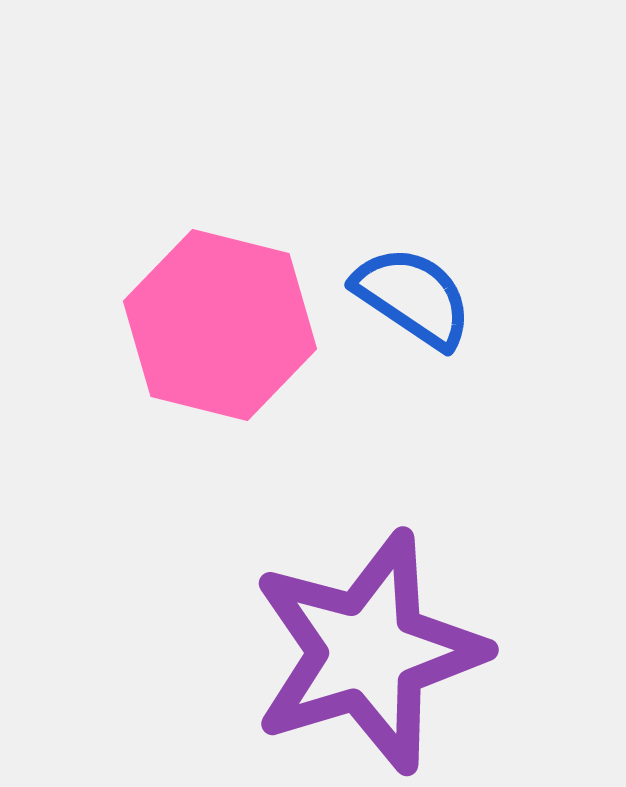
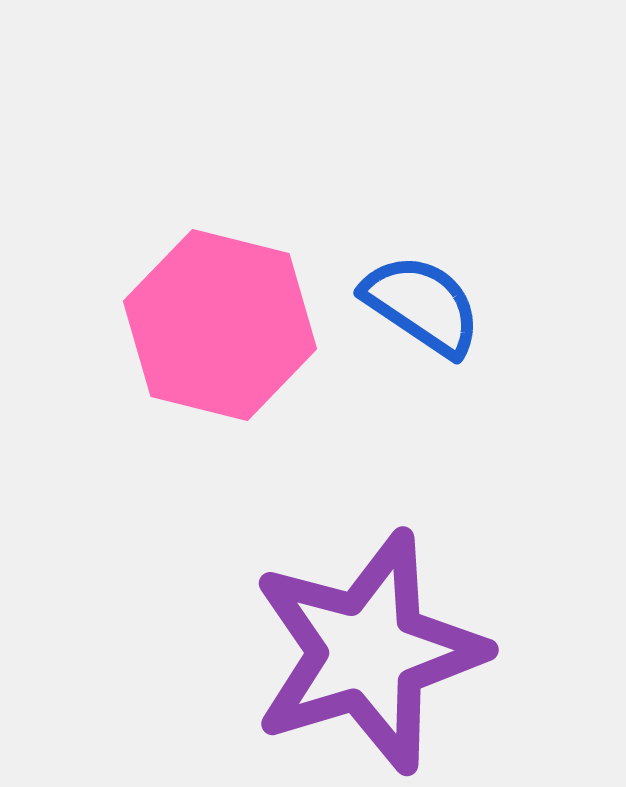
blue semicircle: moved 9 px right, 8 px down
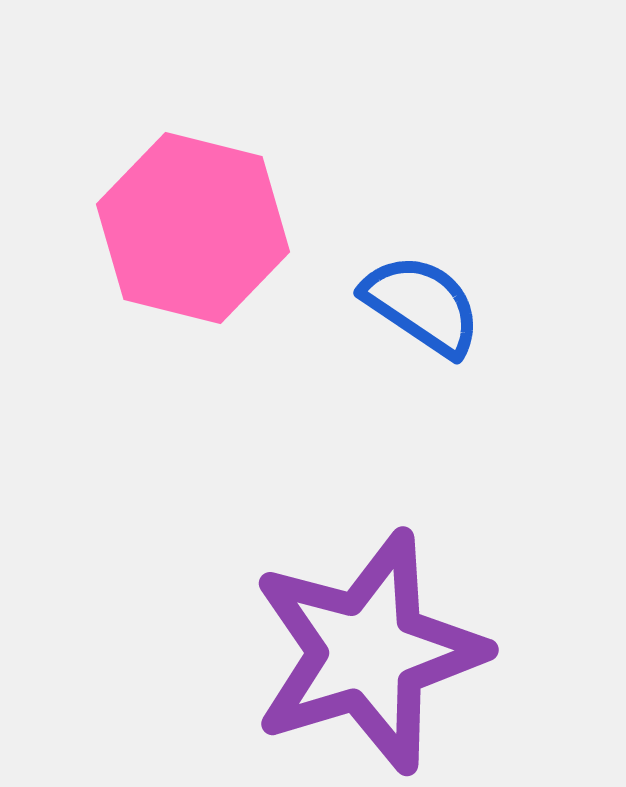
pink hexagon: moved 27 px left, 97 px up
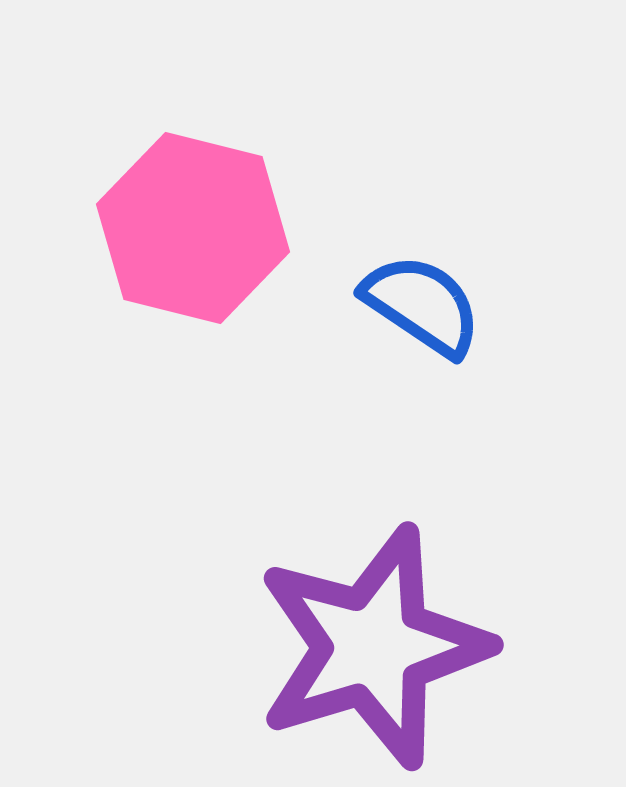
purple star: moved 5 px right, 5 px up
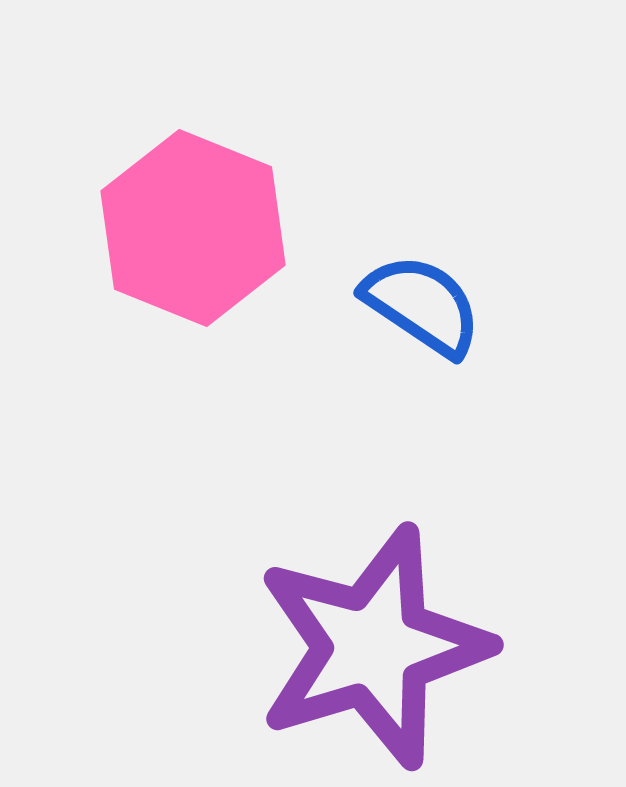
pink hexagon: rotated 8 degrees clockwise
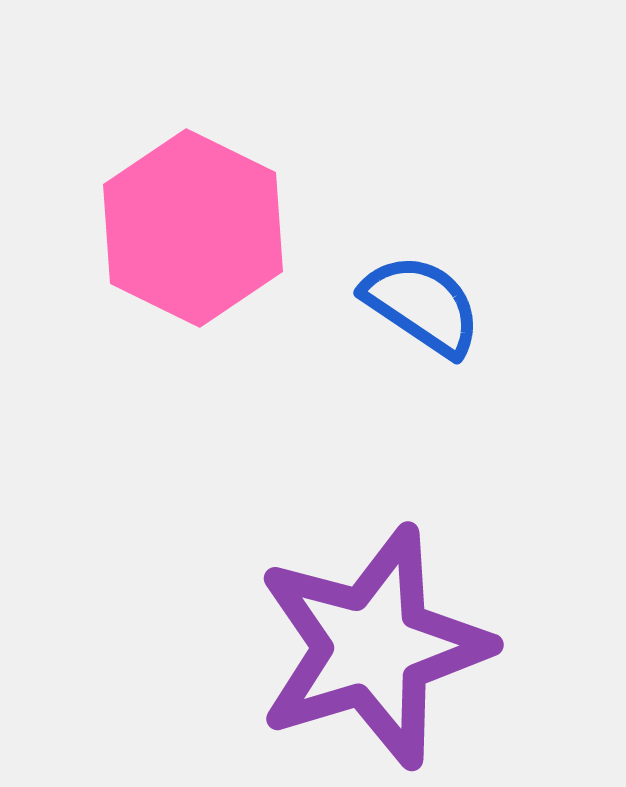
pink hexagon: rotated 4 degrees clockwise
